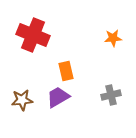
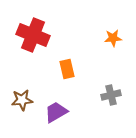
orange rectangle: moved 1 px right, 2 px up
purple trapezoid: moved 2 px left, 15 px down
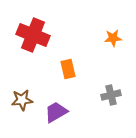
orange rectangle: moved 1 px right
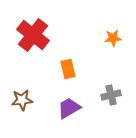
red cross: rotated 16 degrees clockwise
purple trapezoid: moved 13 px right, 4 px up
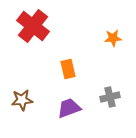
red cross: moved 9 px up
gray cross: moved 1 px left, 2 px down
purple trapezoid: rotated 10 degrees clockwise
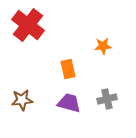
red cross: moved 5 px left, 1 px up
orange star: moved 10 px left, 8 px down
gray cross: moved 3 px left, 2 px down
purple trapezoid: moved 5 px up; rotated 35 degrees clockwise
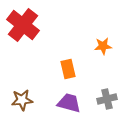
red cross: moved 5 px left
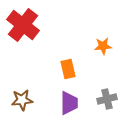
purple trapezoid: rotated 75 degrees clockwise
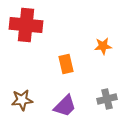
red cross: moved 3 px right; rotated 32 degrees counterclockwise
orange rectangle: moved 2 px left, 5 px up
purple trapezoid: moved 4 px left, 3 px down; rotated 45 degrees clockwise
